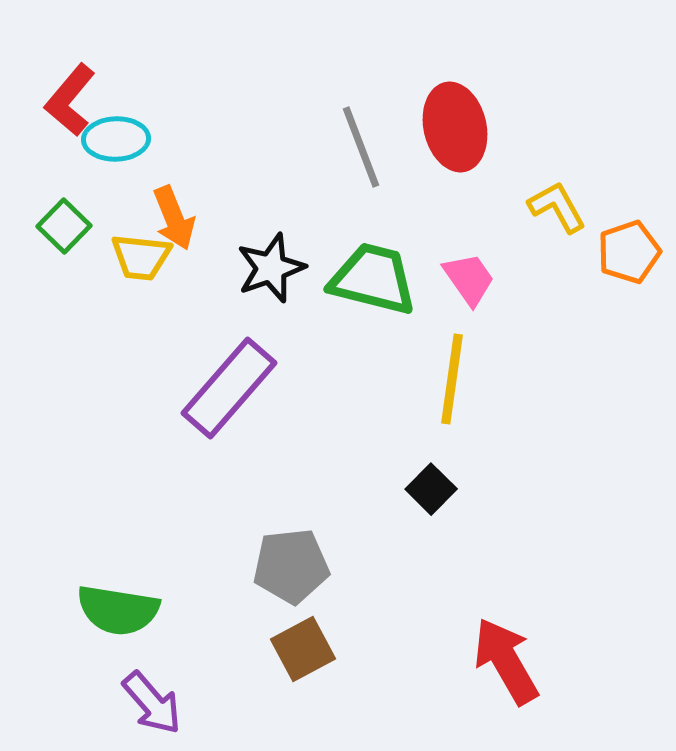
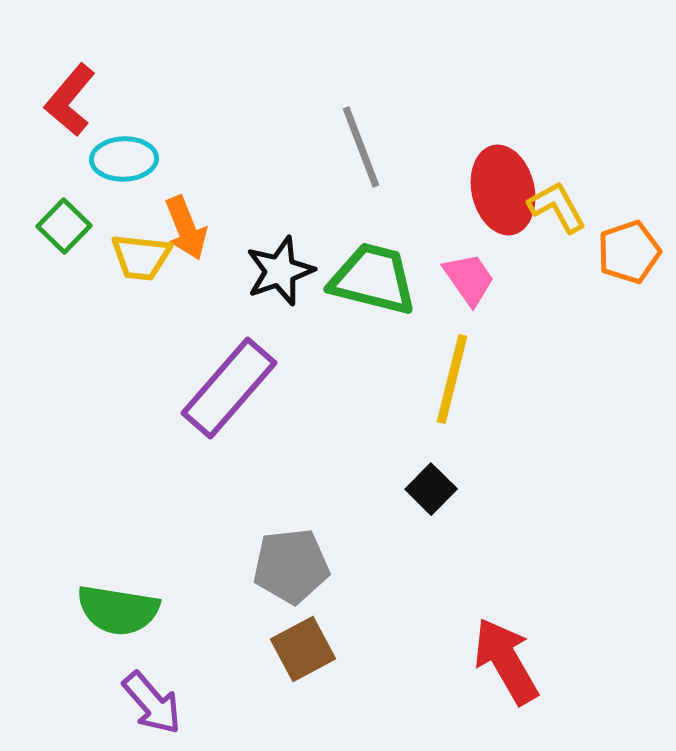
red ellipse: moved 48 px right, 63 px down
cyan ellipse: moved 8 px right, 20 px down
orange arrow: moved 12 px right, 10 px down
black star: moved 9 px right, 3 px down
yellow line: rotated 6 degrees clockwise
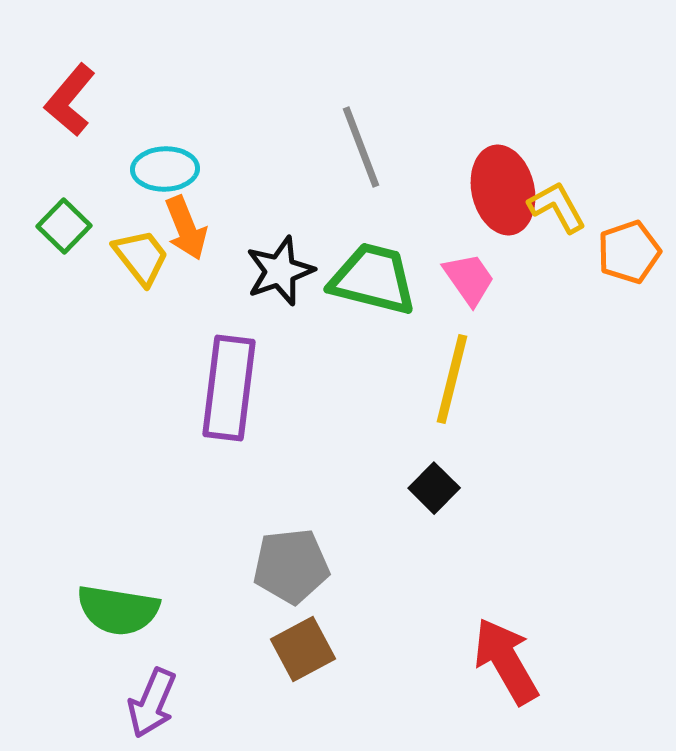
cyan ellipse: moved 41 px right, 10 px down
yellow trapezoid: rotated 134 degrees counterclockwise
purple rectangle: rotated 34 degrees counterclockwise
black square: moved 3 px right, 1 px up
purple arrow: rotated 64 degrees clockwise
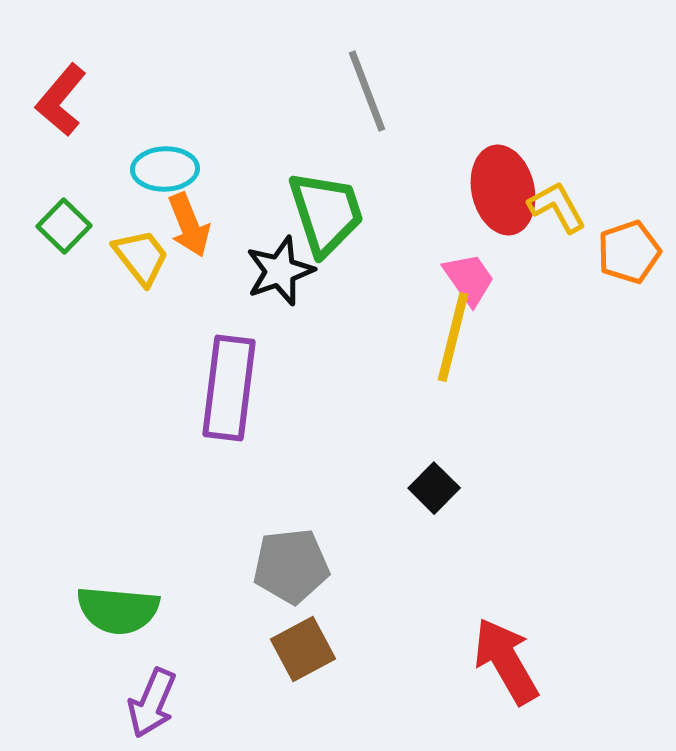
red L-shape: moved 9 px left
gray line: moved 6 px right, 56 px up
orange arrow: moved 3 px right, 3 px up
green trapezoid: moved 47 px left, 66 px up; rotated 58 degrees clockwise
yellow line: moved 1 px right, 42 px up
green semicircle: rotated 4 degrees counterclockwise
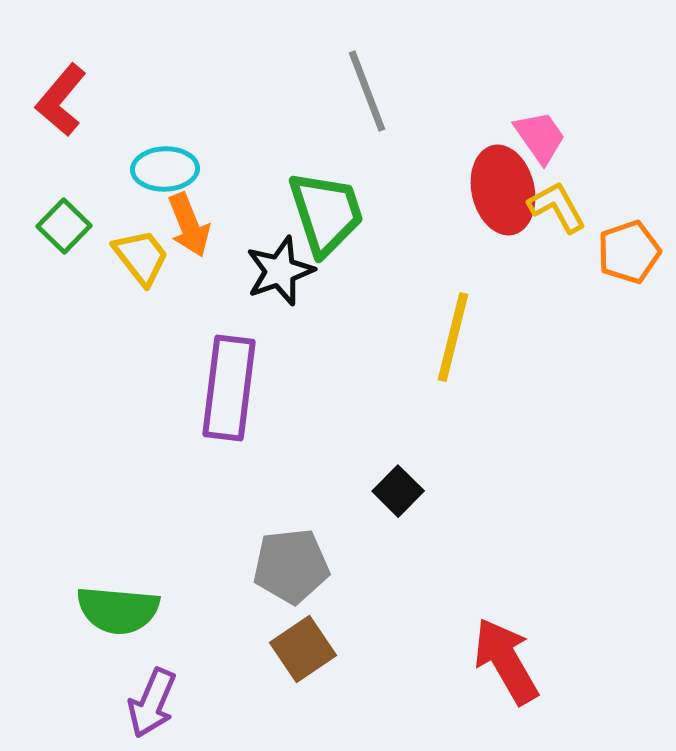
pink trapezoid: moved 71 px right, 142 px up
black square: moved 36 px left, 3 px down
brown square: rotated 6 degrees counterclockwise
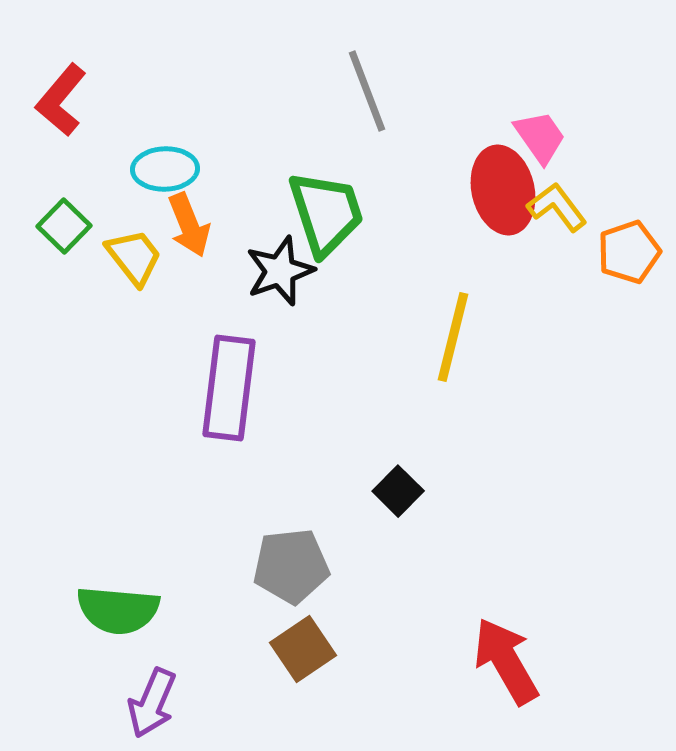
yellow L-shape: rotated 8 degrees counterclockwise
yellow trapezoid: moved 7 px left
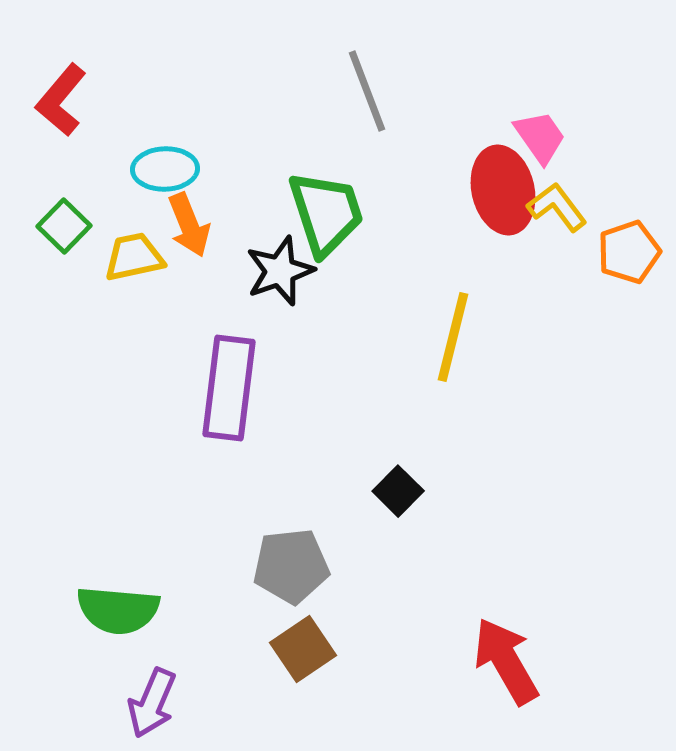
yellow trapezoid: rotated 64 degrees counterclockwise
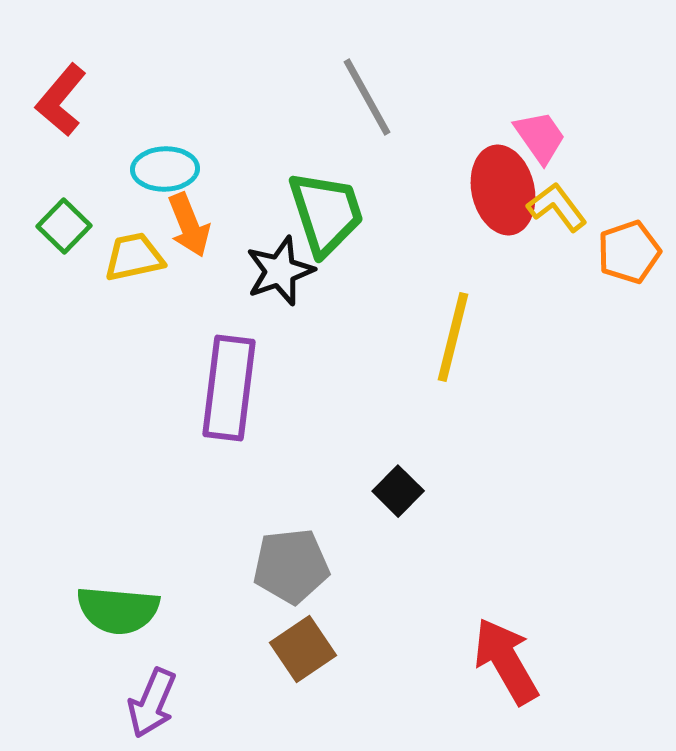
gray line: moved 6 px down; rotated 8 degrees counterclockwise
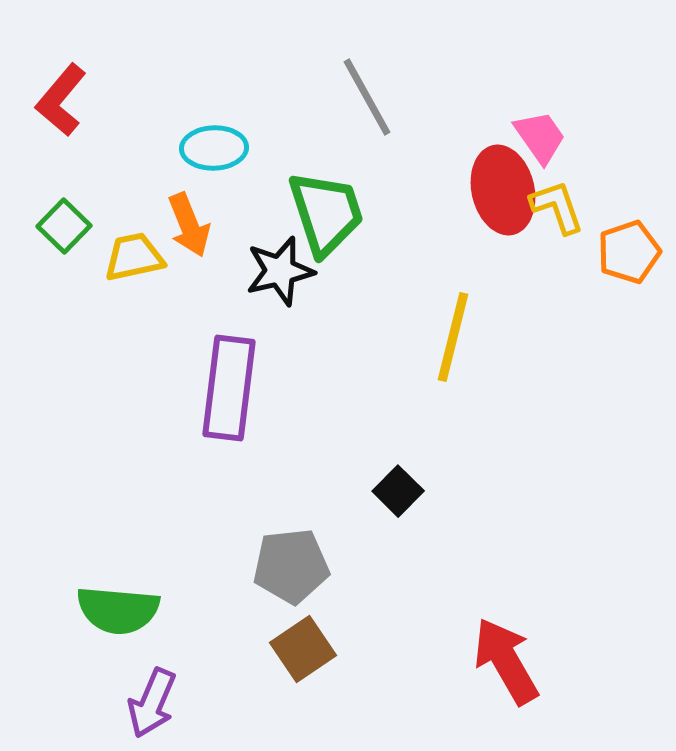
cyan ellipse: moved 49 px right, 21 px up
yellow L-shape: rotated 18 degrees clockwise
black star: rotated 6 degrees clockwise
